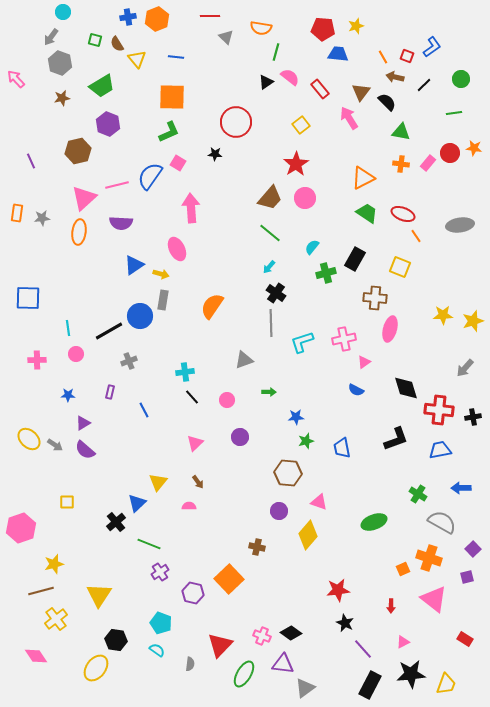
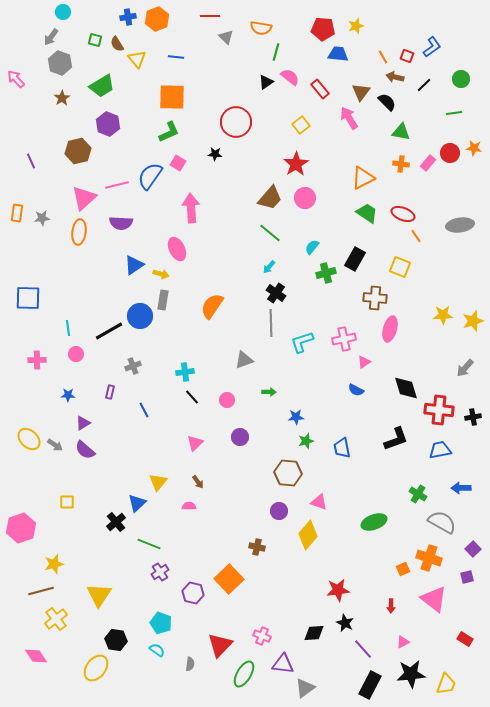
brown star at (62, 98): rotated 21 degrees counterclockwise
gray cross at (129, 361): moved 4 px right, 5 px down
black diamond at (291, 633): moved 23 px right; rotated 40 degrees counterclockwise
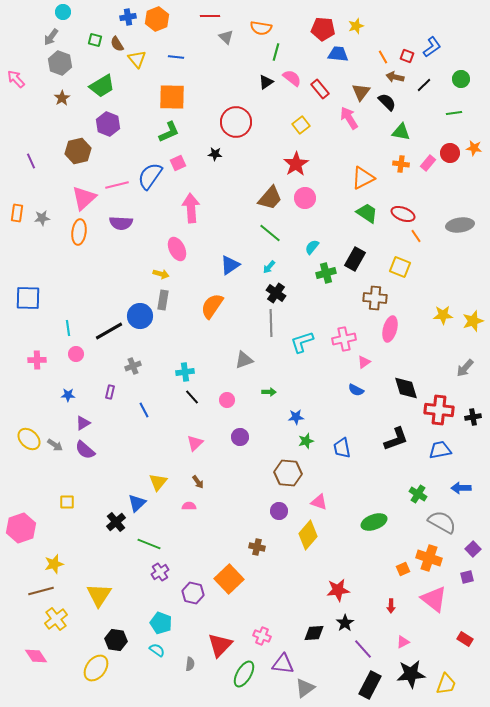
pink semicircle at (290, 77): moved 2 px right, 1 px down
pink square at (178, 163): rotated 35 degrees clockwise
blue triangle at (134, 265): moved 96 px right
black star at (345, 623): rotated 12 degrees clockwise
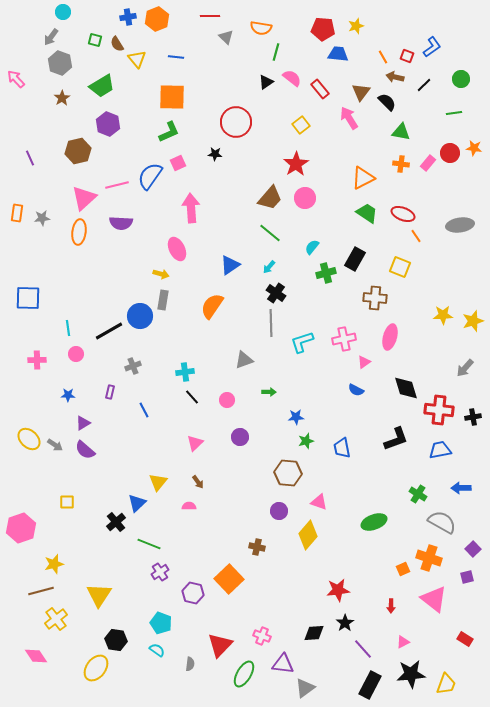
purple line at (31, 161): moved 1 px left, 3 px up
pink ellipse at (390, 329): moved 8 px down
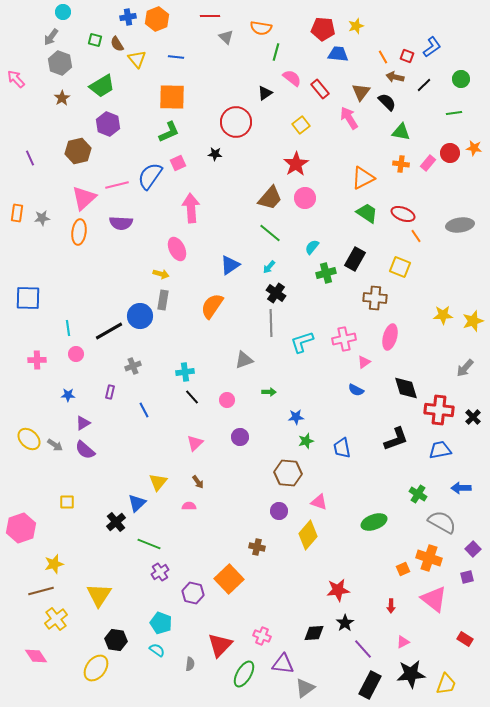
black triangle at (266, 82): moved 1 px left, 11 px down
black cross at (473, 417): rotated 35 degrees counterclockwise
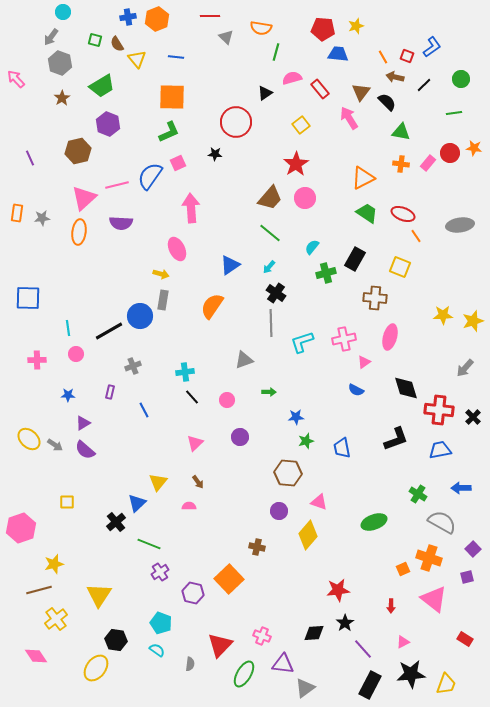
pink semicircle at (292, 78): rotated 54 degrees counterclockwise
brown line at (41, 591): moved 2 px left, 1 px up
